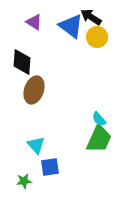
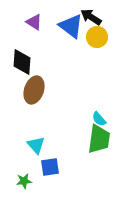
green trapezoid: rotated 16 degrees counterclockwise
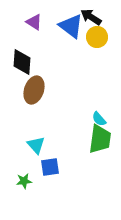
green trapezoid: moved 1 px right
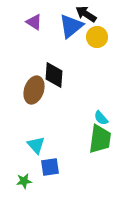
black arrow: moved 5 px left, 3 px up
blue triangle: rotated 44 degrees clockwise
black diamond: moved 32 px right, 13 px down
cyan semicircle: moved 2 px right, 1 px up
